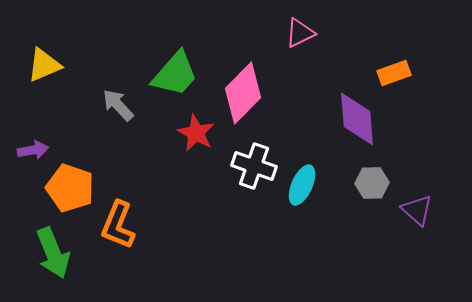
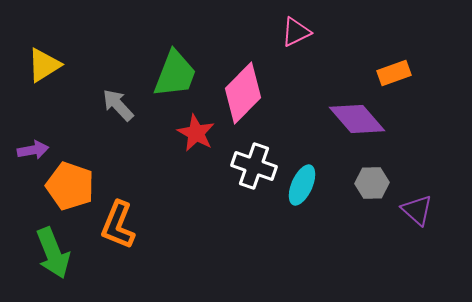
pink triangle: moved 4 px left, 1 px up
yellow triangle: rotated 9 degrees counterclockwise
green trapezoid: rotated 20 degrees counterclockwise
purple diamond: rotated 36 degrees counterclockwise
orange pentagon: moved 2 px up
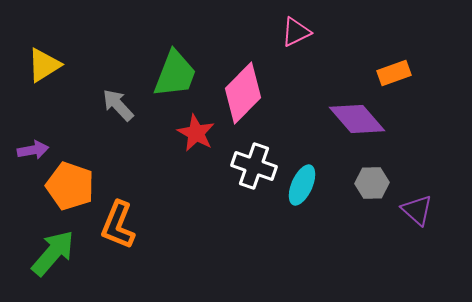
green arrow: rotated 117 degrees counterclockwise
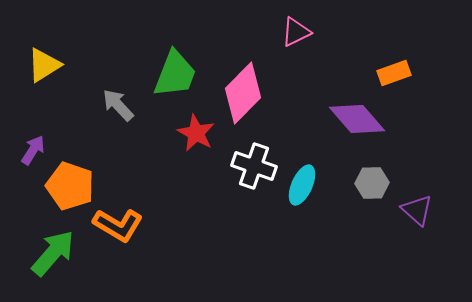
purple arrow: rotated 48 degrees counterclockwise
orange L-shape: rotated 81 degrees counterclockwise
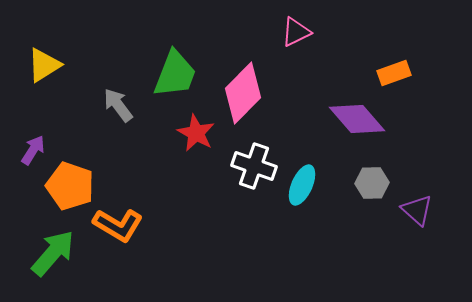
gray arrow: rotated 6 degrees clockwise
